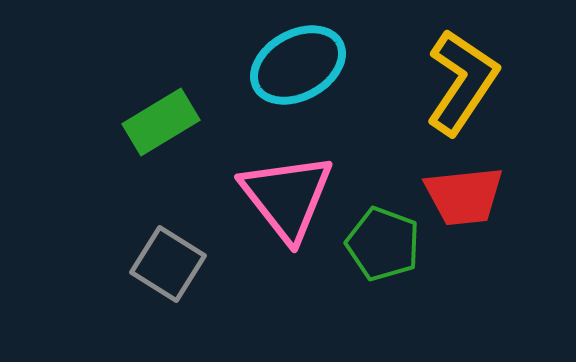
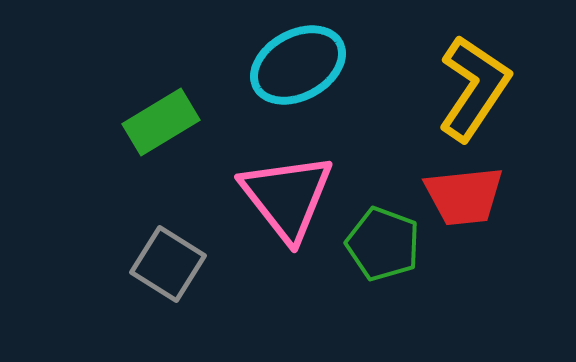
yellow L-shape: moved 12 px right, 6 px down
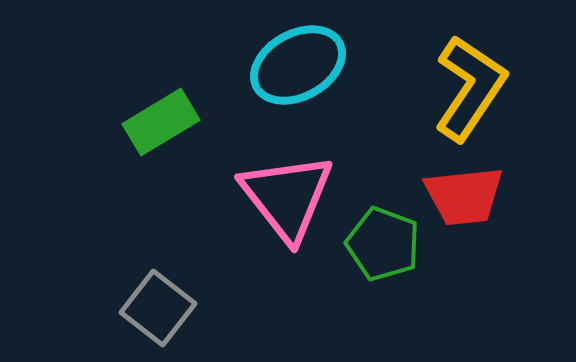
yellow L-shape: moved 4 px left
gray square: moved 10 px left, 44 px down; rotated 6 degrees clockwise
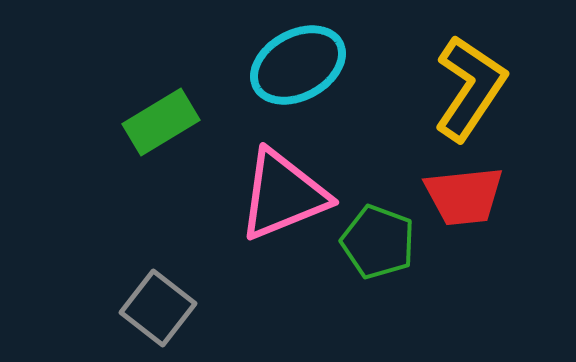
pink triangle: moved 4 px left, 2 px up; rotated 46 degrees clockwise
green pentagon: moved 5 px left, 2 px up
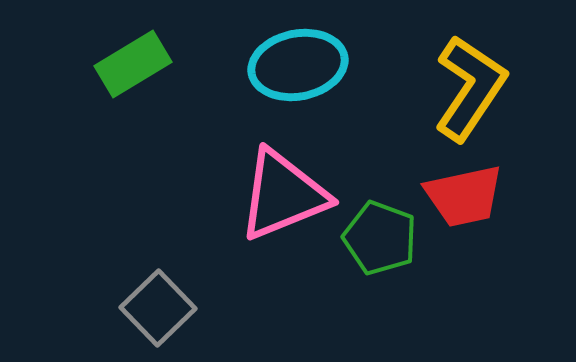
cyan ellipse: rotated 18 degrees clockwise
green rectangle: moved 28 px left, 58 px up
red trapezoid: rotated 6 degrees counterclockwise
green pentagon: moved 2 px right, 4 px up
gray square: rotated 8 degrees clockwise
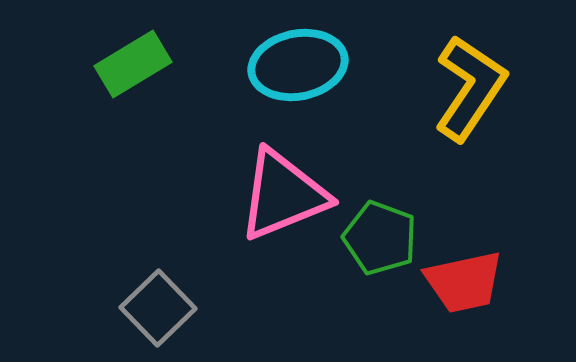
red trapezoid: moved 86 px down
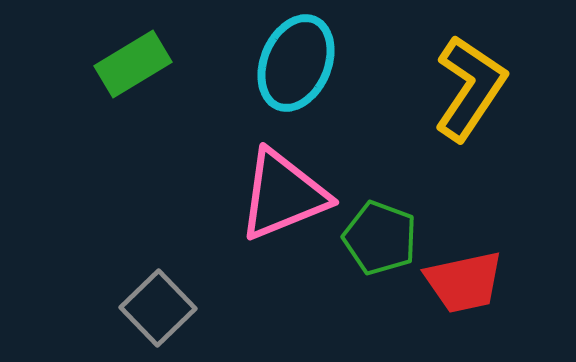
cyan ellipse: moved 2 px left, 2 px up; rotated 56 degrees counterclockwise
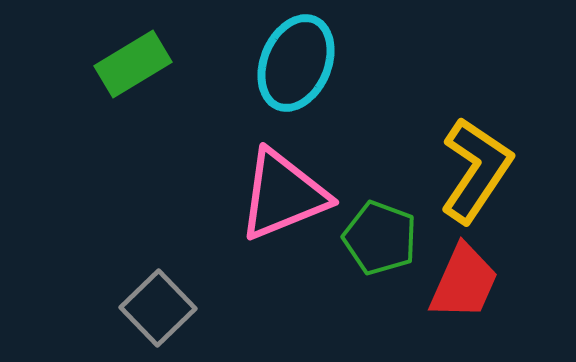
yellow L-shape: moved 6 px right, 82 px down
red trapezoid: rotated 54 degrees counterclockwise
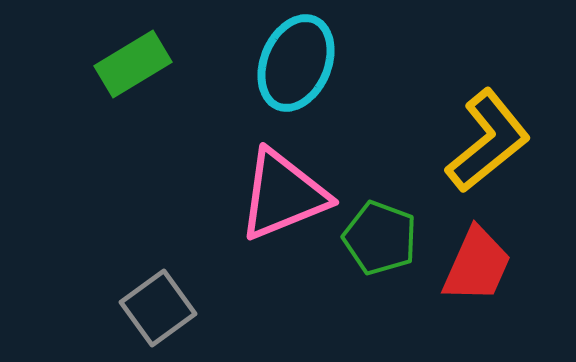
yellow L-shape: moved 12 px right, 29 px up; rotated 17 degrees clockwise
red trapezoid: moved 13 px right, 17 px up
gray square: rotated 8 degrees clockwise
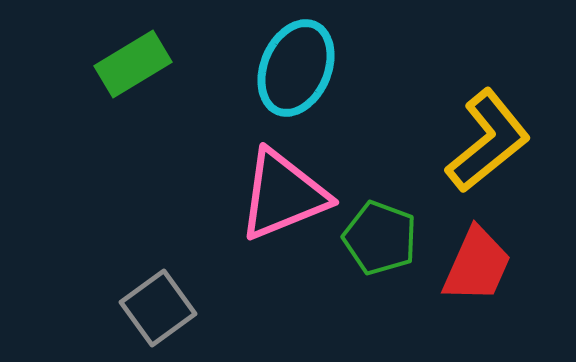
cyan ellipse: moved 5 px down
